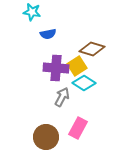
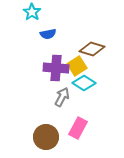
cyan star: rotated 24 degrees clockwise
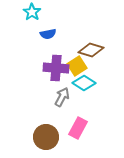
brown diamond: moved 1 px left, 1 px down
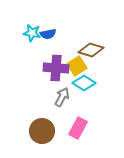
cyan star: moved 21 px down; rotated 24 degrees counterclockwise
brown circle: moved 4 px left, 6 px up
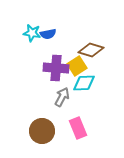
cyan diamond: rotated 35 degrees counterclockwise
pink rectangle: rotated 50 degrees counterclockwise
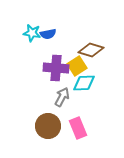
brown circle: moved 6 px right, 5 px up
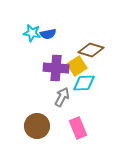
brown circle: moved 11 px left
